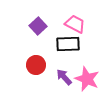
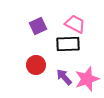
purple square: rotated 18 degrees clockwise
pink star: rotated 30 degrees clockwise
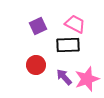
black rectangle: moved 1 px down
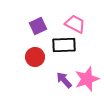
black rectangle: moved 4 px left
red circle: moved 1 px left, 8 px up
purple arrow: moved 3 px down
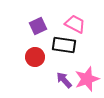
black rectangle: rotated 10 degrees clockwise
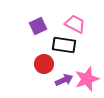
red circle: moved 9 px right, 7 px down
purple arrow: rotated 108 degrees clockwise
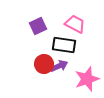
purple arrow: moved 5 px left, 14 px up
